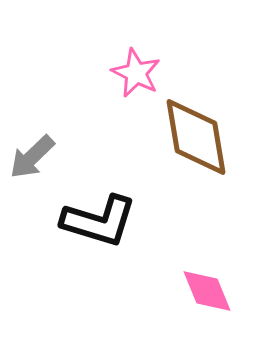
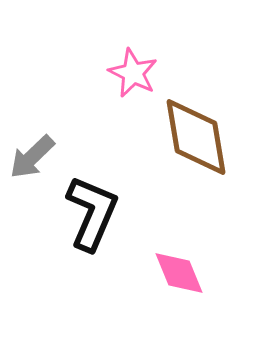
pink star: moved 3 px left
black L-shape: moved 7 px left, 8 px up; rotated 84 degrees counterclockwise
pink diamond: moved 28 px left, 18 px up
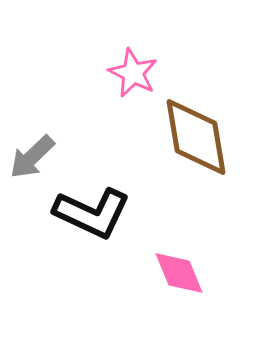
black L-shape: rotated 92 degrees clockwise
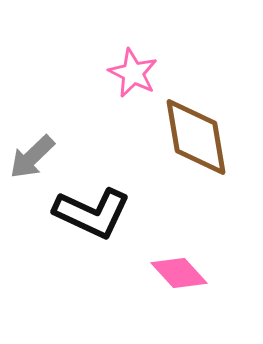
pink diamond: rotated 20 degrees counterclockwise
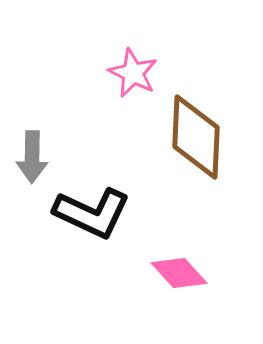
brown diamond: rotated 12 degrees clockwise
gray arrow: rotated 45 degrees counterclockwise
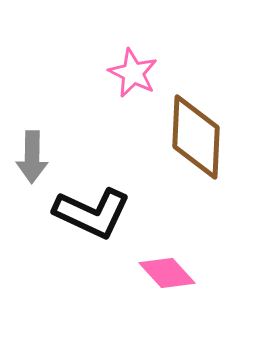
pink diamond: moved 12 px left
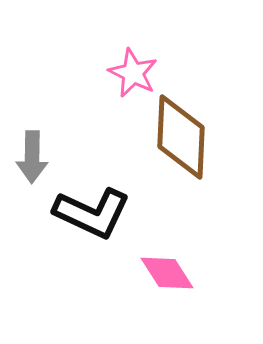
brown diamond: moved 15 px left
pink diamond: rotated 10 degrees clockwise
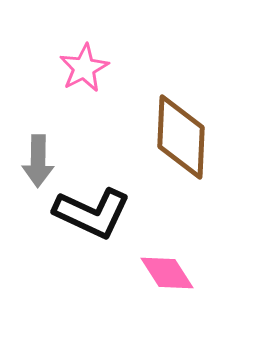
pink star: moved 49 px left, 5 px up; rotated 18 degrees clockwise
gray arrow: moved 6 px right, 4 px down
